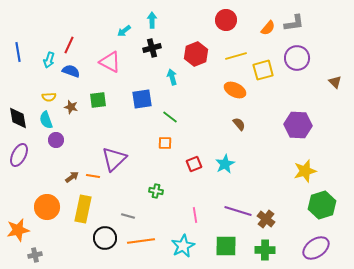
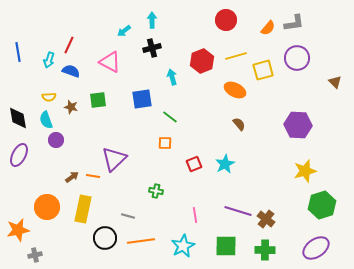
red hexagon at (196, 54): moved 6 px right, 7 px down
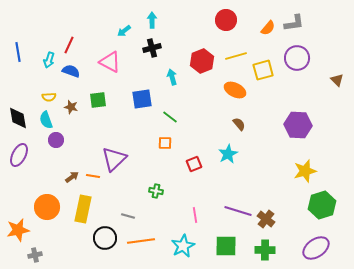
brown triangle at (335, 82): moved 2 px right, 2 px up
cyan star at (225, 164): moved 3 px right, 10 px up
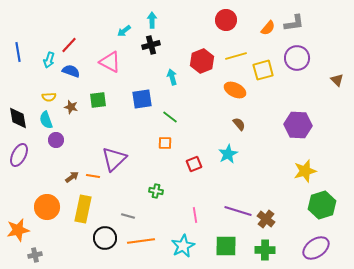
red line at (69, 45): rotated 18 degrees clockwise
black cross at (152, 48): moved 1 px left, 3 px up
